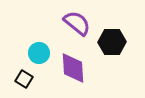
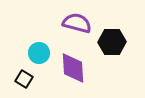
purple semicircle: rotated 24 degrees counterclockwise
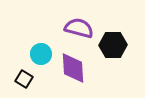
purple semicircle: moved 2 px right, 5 px down
black hexagon: moved 1 px right, 3 px down
cyan circle: moved 2 px right, 1 px down
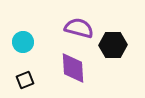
cyan circle: moved 18 px left, 12 px up
black square: moved 1 px right, 1 px down; rotated 36 degrees clockwise
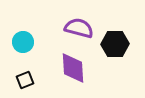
black hexagon: moved 2 px right, 1 px up
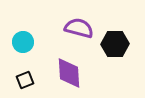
purple diamond: moved 4 px left, 5 px down
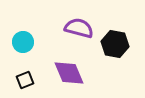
black hexagon: rotated 12 degrees clockwise
purple diamond: rotated 20 degrees counterclockwise
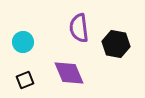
purple semicircle: rotated 112 degrees counterclockwise
black hexagon: moved 1 px right
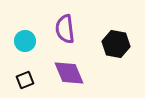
purple semicircle: moved 14 px left, 1 px down
cyan circle: moved 2 px right, 1 px up
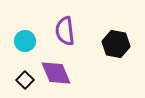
purple semicircle: moved 2 px down
purple diamond: moved 13 px left
black square: rotated 24 degrees counterclockwise
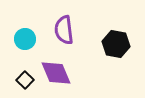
purple semicircle: moved 1 px left, 1 px up
cyan circle: moved 2 px up
